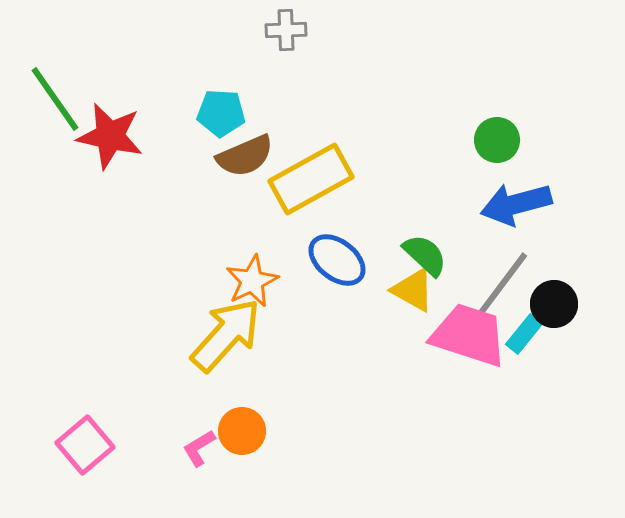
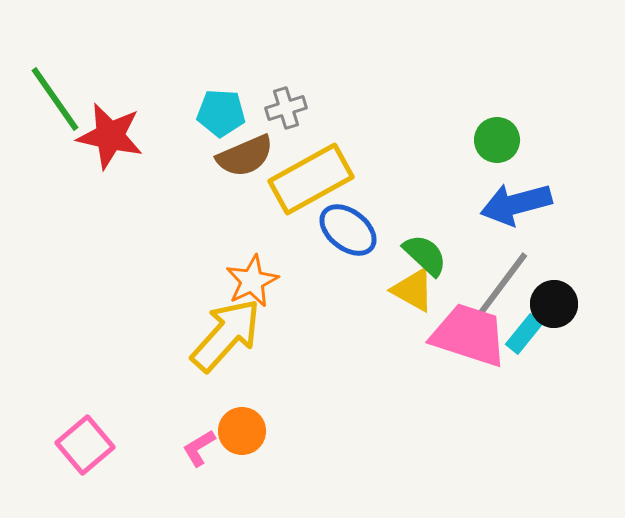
gray cross: moved 78 px down; rotated 15 degrees counterclockwise
blue ellipse: moved 11 px right, 30 px up
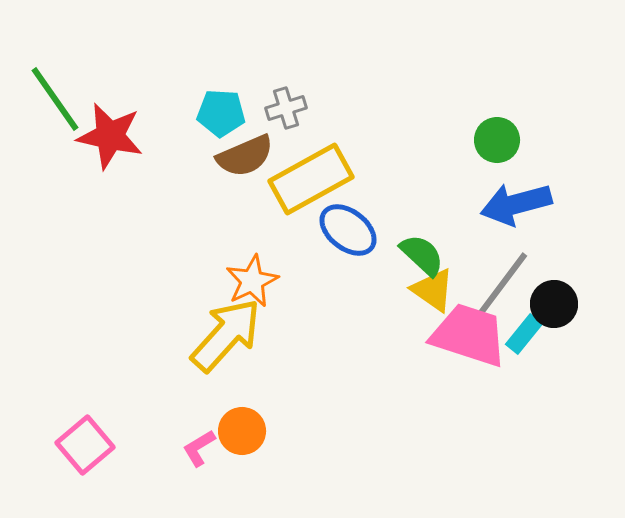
green semicircle: moved 3 px left
yellow triangle: moved 20 px right; rotated 6 degrees clockwise
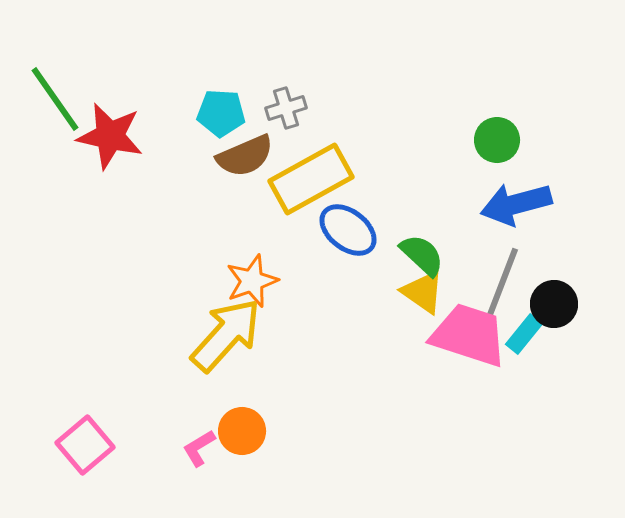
orange star: rotated 6 degrees clockwise
gray line: rotated 16 degrees counterclockwise
yellow triangle: moved 10 px left, 2 px down
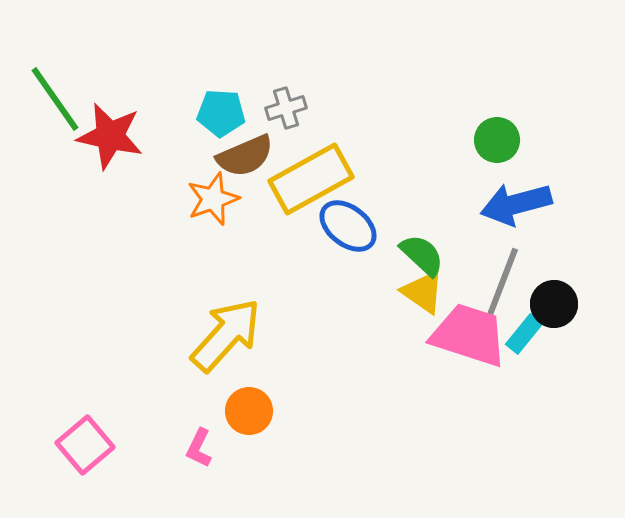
blue ellipse: moved 4 px up
orange star: moved 39 px left, 82 px up
orange circle: moved 7 px right, 20 px up
pink L-shape: rotated 33 degrees counterclockwise
